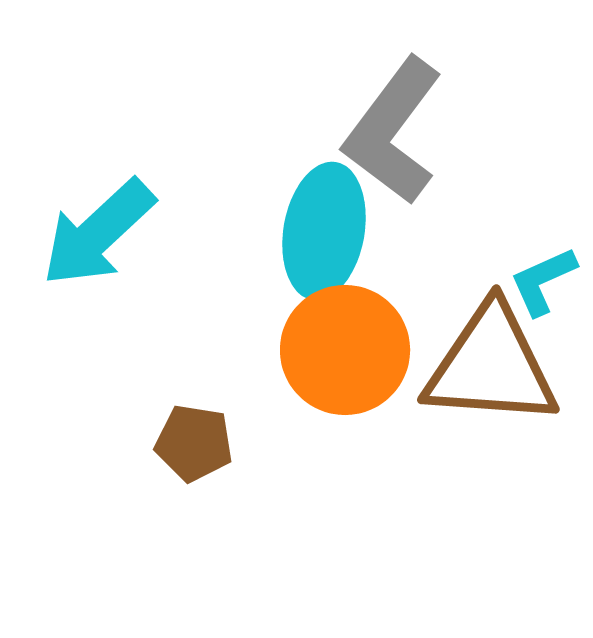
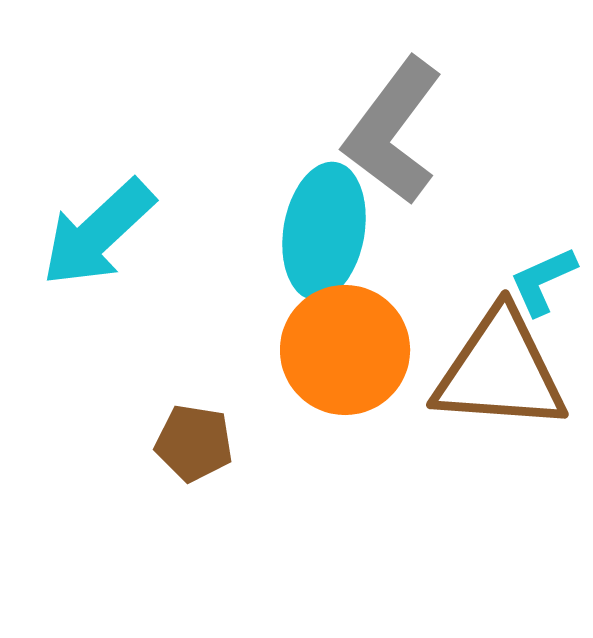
brown triangle: moved 9 px right, 5 px down
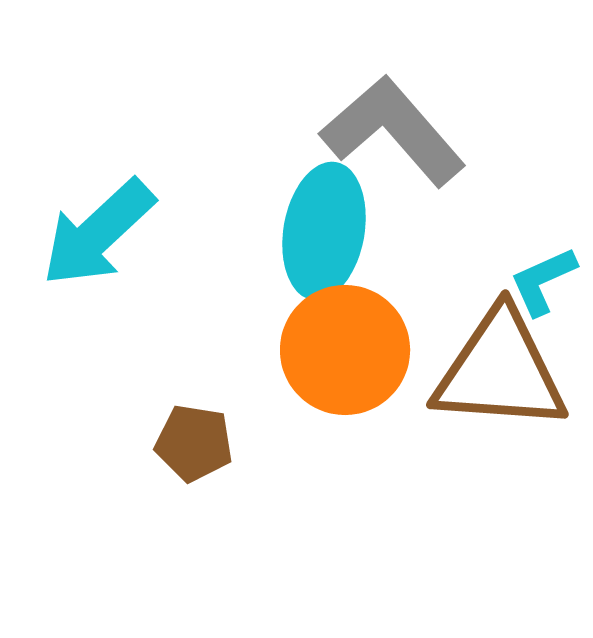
gray L-shape: rotated 102 degrees clockwise
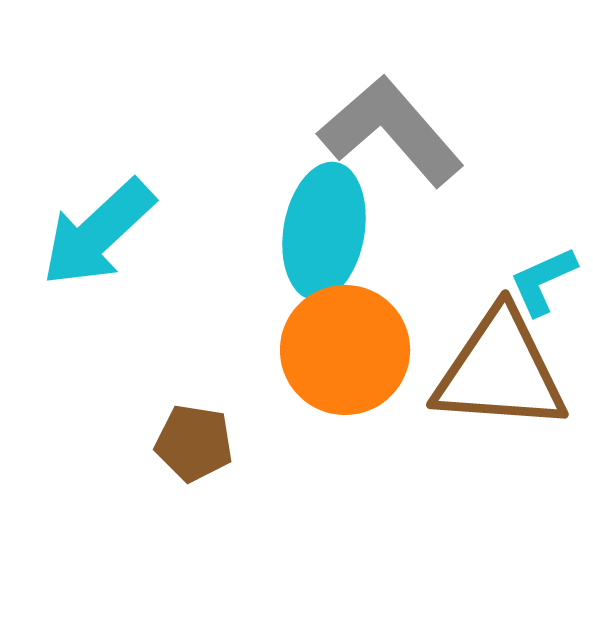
gray L-shape: moved 2 px left
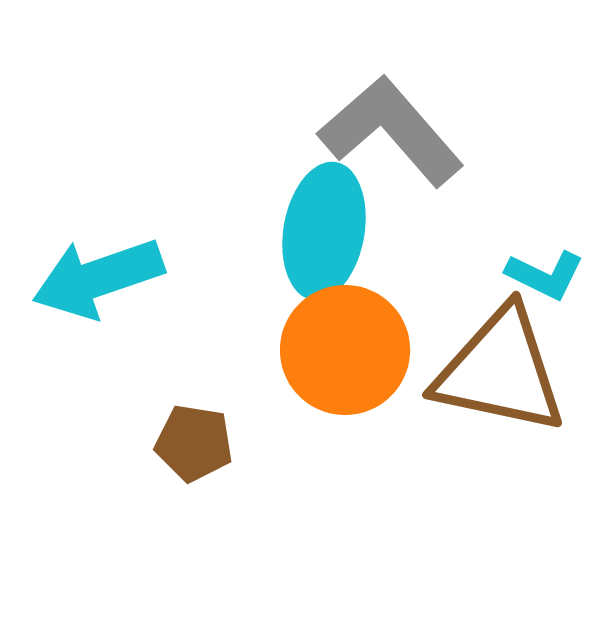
cyan arrow: moved 45 px down; rotated 24 degrees clockwise
cyan L-shape: moved 2 px right, 6 px up; rotated 130 degrees counterclockwise
brown triangle: rotated 8 degrees clockwise
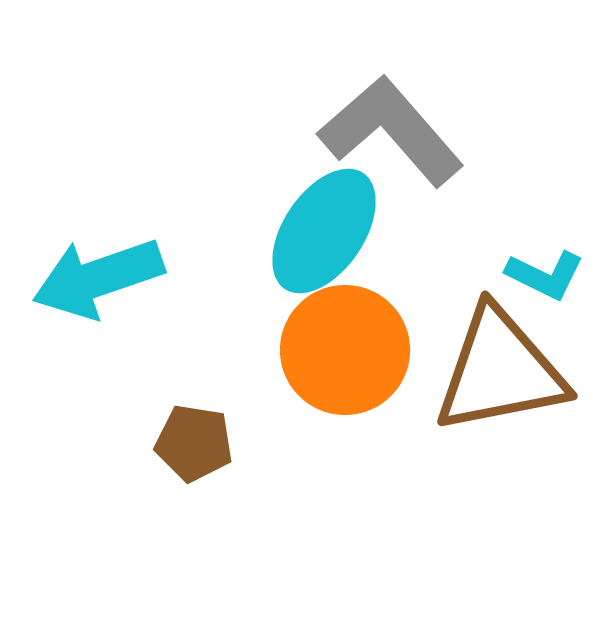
cyan ellipse: rotated 24 degrees clockwise
brown triangle: rotated 23 degrees counterclockwise
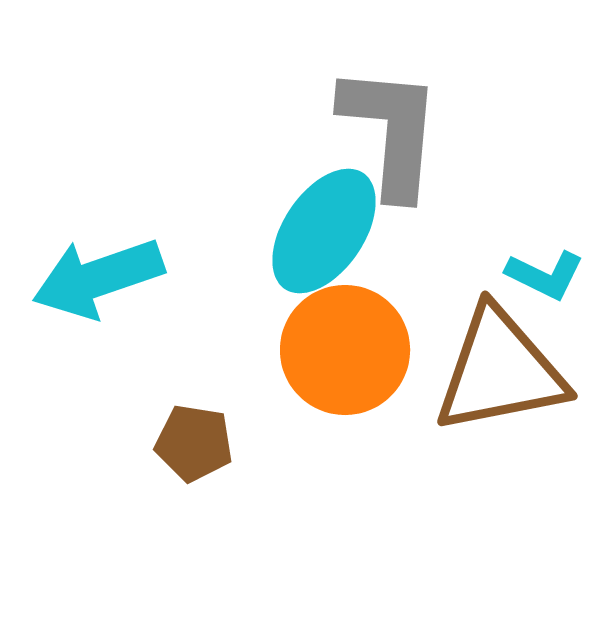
gray L-shape: rotated 46 degrees clockwise
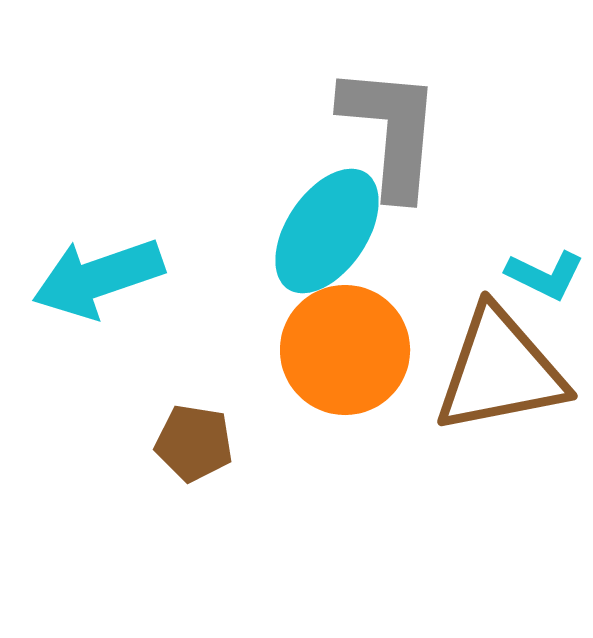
cyan ellipse: moved 3 px right
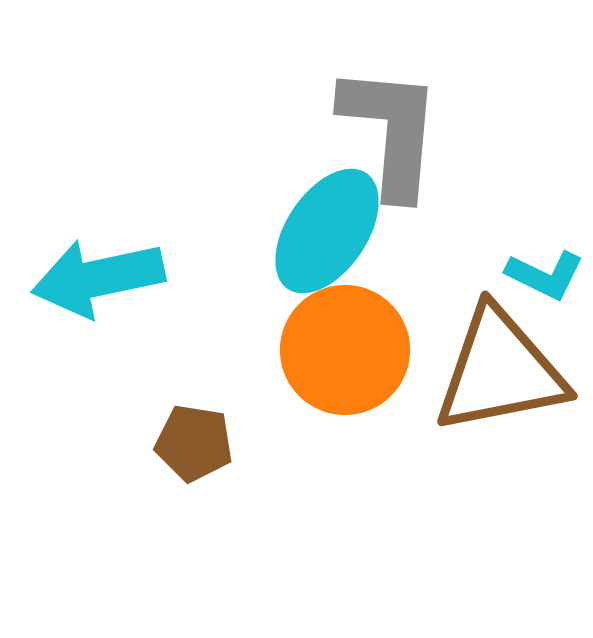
cyan arrow: rotated 7 degrees clockwise
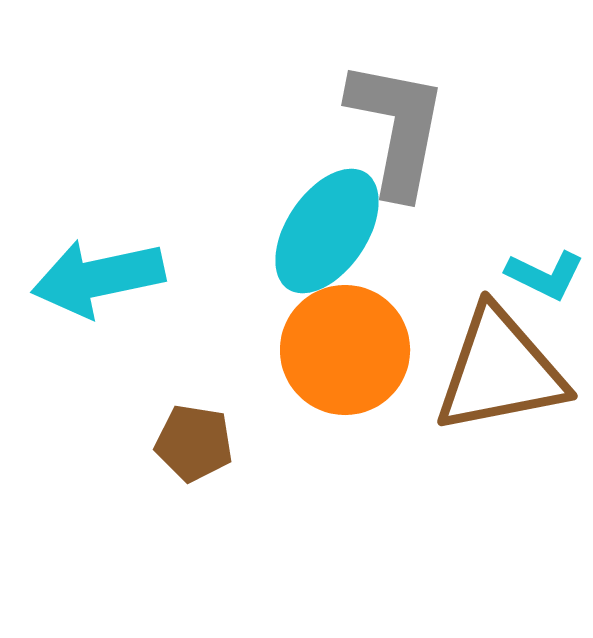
gray L-shape: moved 6 px right, 3 px up; rotated 6 degrees clockwise
